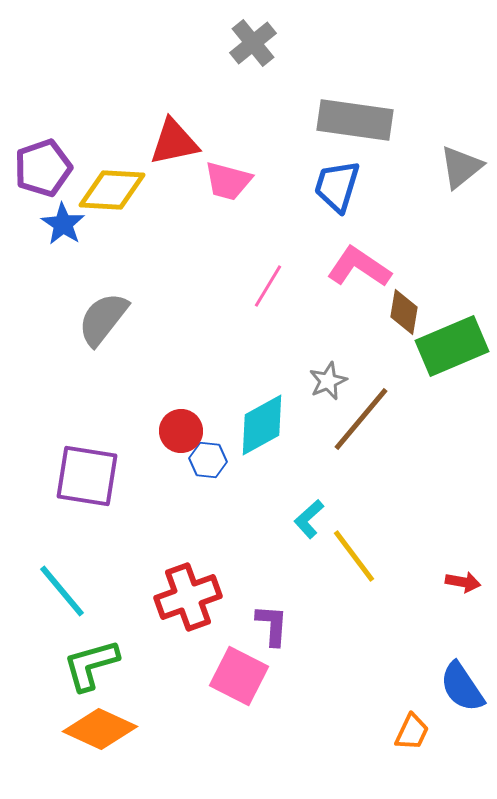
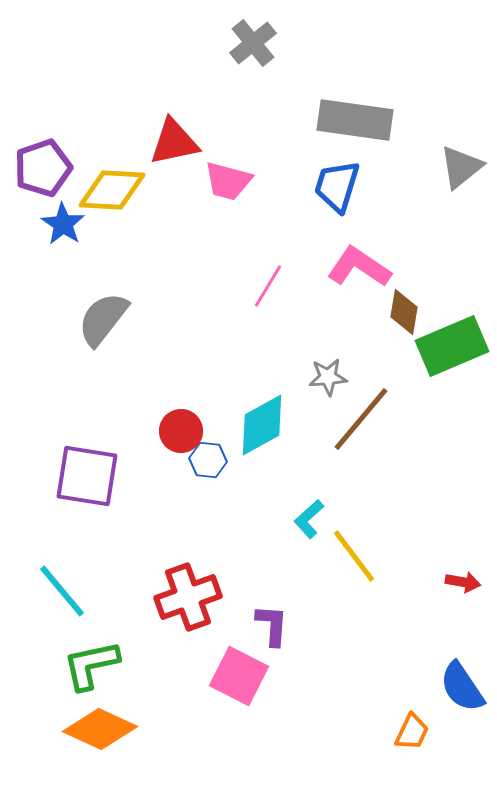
gray star: moved 4 px up; rotated 18 degrees clockwise
green L-shape: rotated 4 degrees clockwise
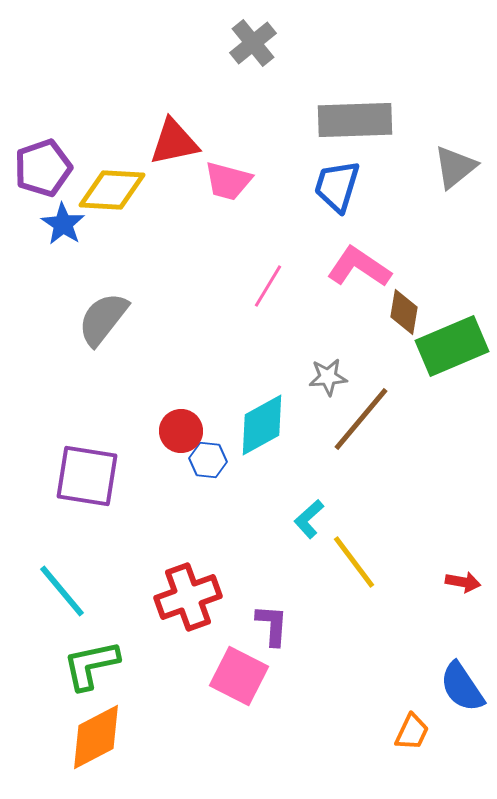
gray rectangle: rotated 10 degrees counterclockwise
gray triangle: moved 6 px left
yellow line: moved 6 px down
orange diamond: moved 4 px left, 8 px down; rotated 52 degrees counterclockwise
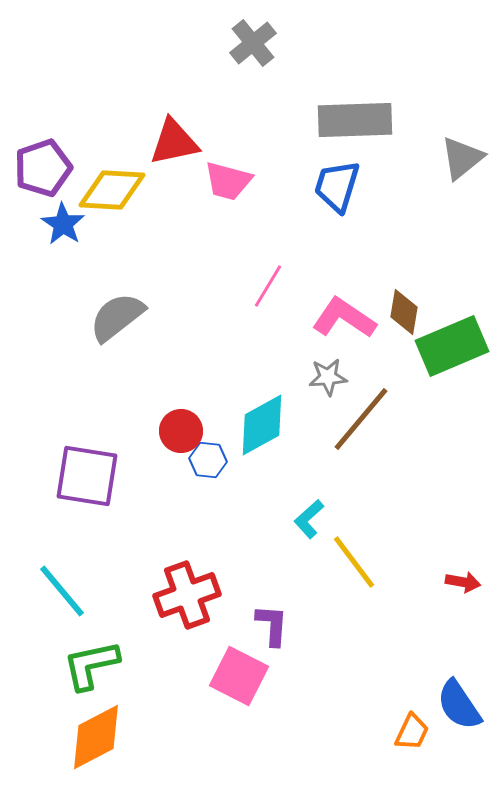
gray triangle: moved 7 px right, 9 px up
pink L-shape: moved 15 px left, 51 px down
gray semicircle: moved 14 px right, 2 px up; rotated 14 degrees clockwise
red cross: moved 1 px left, 2 px up
blue semicircle: moved 3 px left, 18 px down
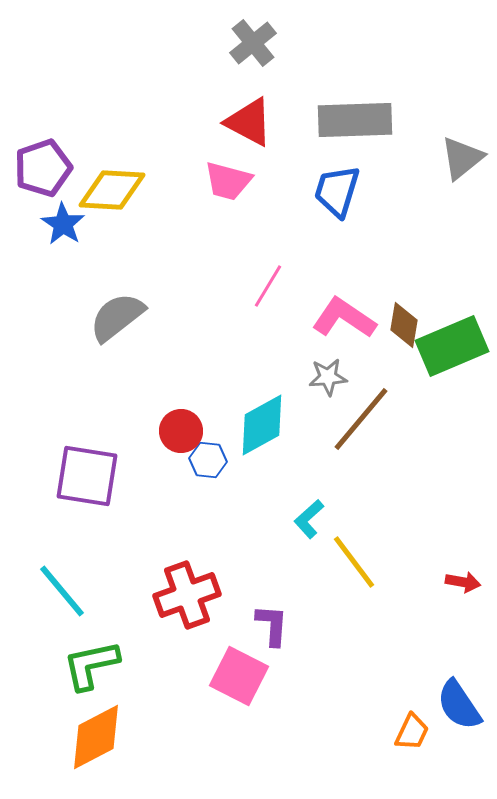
red triangle: moved 75 px right, 20 px up; rotated 40 degrees clockwise
blue trapezoid: moved 5 px down
brown diamond: moved 13 px down
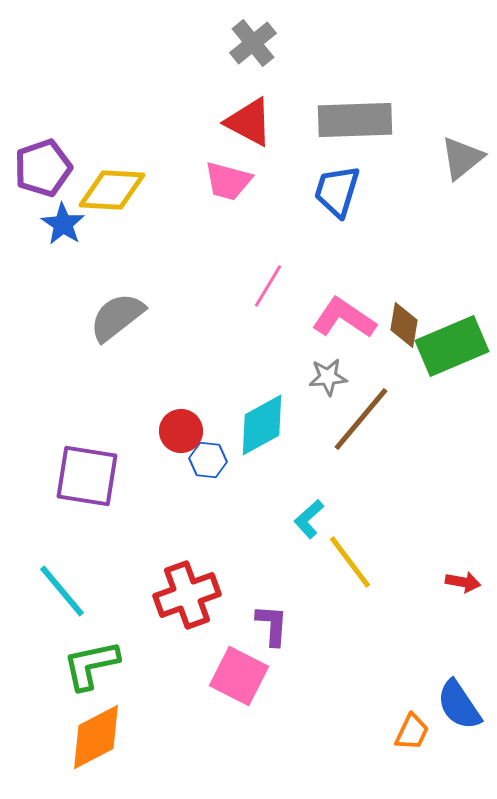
yellow line: moved 4 px left
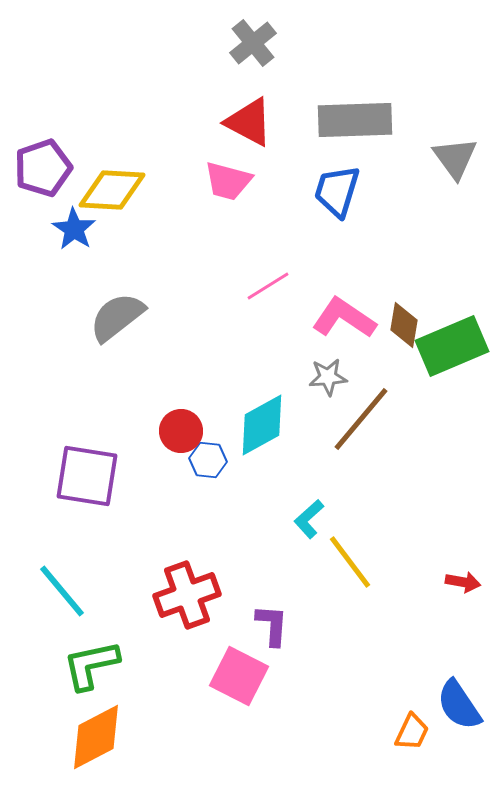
gray triangle: moved 7 px left; rotated 27 degrees counterclockwise
blue star: moved 11 px right, 5 px down
pink line: rotated 27 degrees clockwise
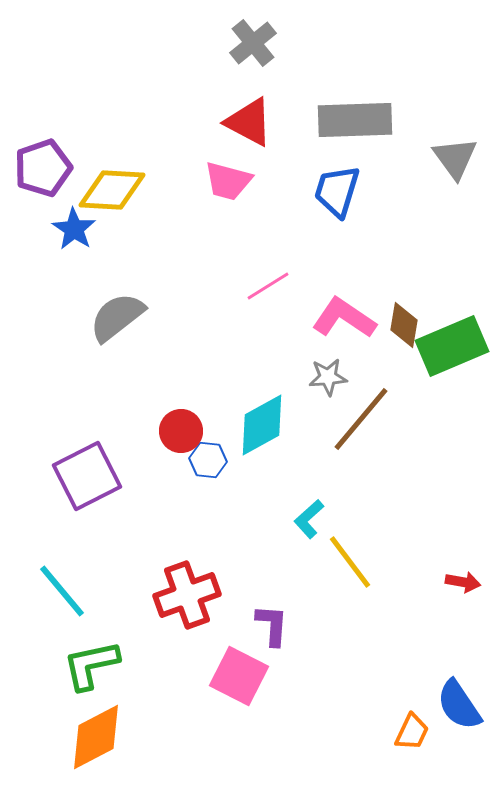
purple square: rotated 36 degrees counterclockwise
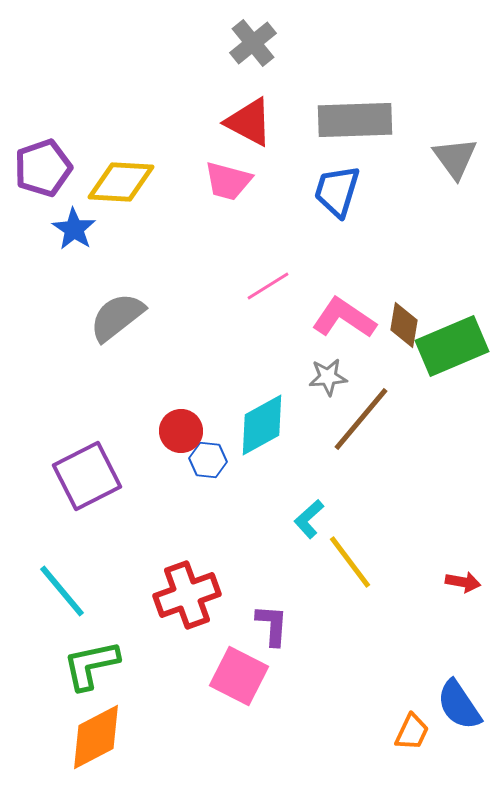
yellow diamond: moved 9 px right, 8 px up
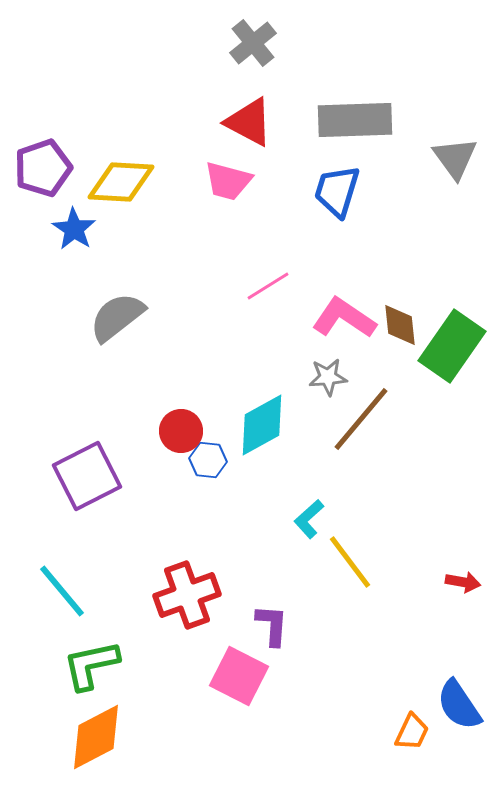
brown diamond: moved 4 px left; rotated 15 degrees counterclockwise
green rectangle: rotated 32 degrees counterclockwise
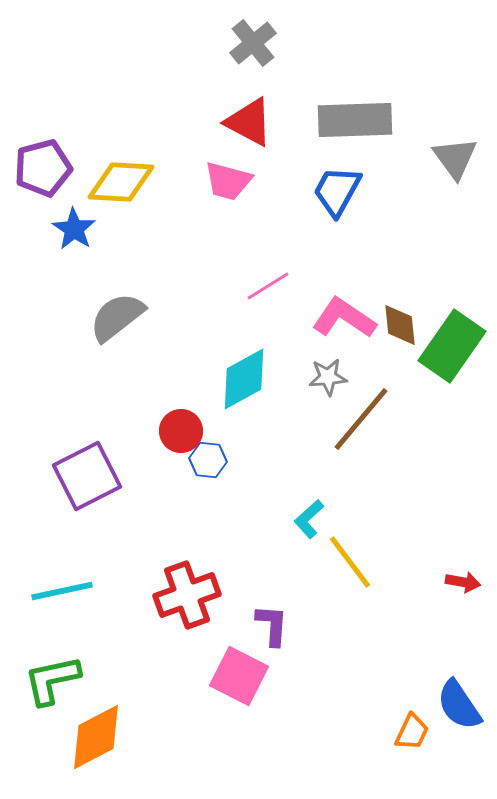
purple pentagon: rotated 4 degrees clockwise
blue trapezoid: rotated 12 degrees clockwise
cyan diamond: moved 18 px left, 46 px up
cyan line: rotated 62 degrees counterclockwise
green L-shape: moved 39 px left, 15 px down
